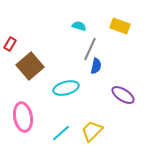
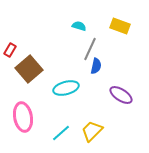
red rectangle: moved 6 px down
brown square: moved 1 px left, 3 px down
purple ellipse: moved 2 px left
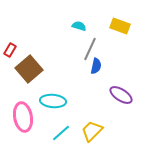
cyan ellipse: moved 13 px left, 13 px down; rotated 20 degrees clockwise
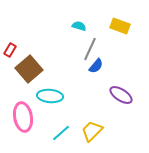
blue semicircle: rotated 28 degrees clockwise
cyan ellipse: moved 3 px left, 5 px up
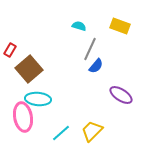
cyan ellipse: moved 12 px left, 3 px down
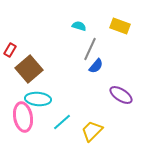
cyan line: moved 1 px right, 11 px up
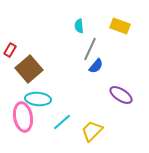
cyan semicircle: rotated 112 degrees counterclockwise
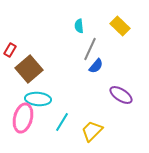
yellow rectangle: rotated 24 degrees clockwise
pink ellipse: moved 1 px down; rotated 24 degrees clockwise
cyan line: rotated 18 degrees counterclockwise
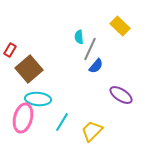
cyan semicircle: moved 11 px down
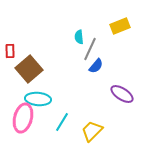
yellow rectangle: rotated 66 degrees counterclockwise
red rectangle: moved 1 px down; rotated 32 degrees counterclockwise
purple ellipse: moved 1 px right, 1 px up
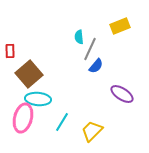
brown square: moved 5 px down
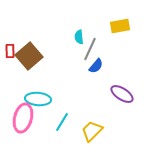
yellow rectangle: rotated 12 degrees clockwise
brown square: moved 18 px up
